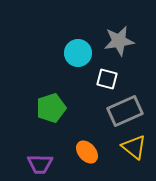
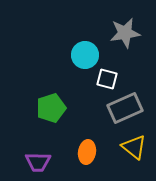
gray star: moved 6 px right, 8 px up
cyan circle: moved 7 px right, 2 px down
gray rectangle: moved 3 px up
orange ellipse: rotated 50 degrees clockwise
purple trapezoid: moved 2 px left, 2 px up
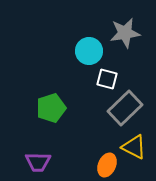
cyan circle: moved 4 px right, 4 px up
gray rectangle: rotated 20 degrees counterclockwise
yellow triangle: rotated 12 degrees counterclockwise
orange ellipse: moved 20 px right, 13 px down; rotated 15 degrees clockwise
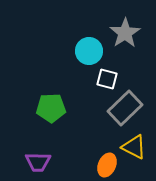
gray star: rotated 24 degrees counterclockwise
green pentagon: rotated 16 degrees clockwise
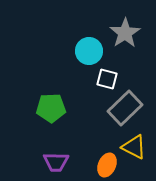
purple trapezoid: moved 18 px right
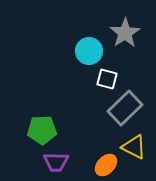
green pentagon: moved 9 px left, 22 px down
orange ellipse: moved 1 px left; rotated 20 degrees clockwise
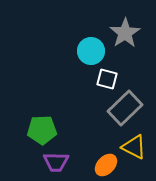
cyan circle: moved 2 px right
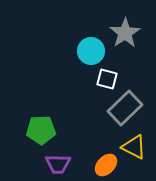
green pentagon: moved 1 px left
purple trapezoid: moved 2 px right, 2 px down
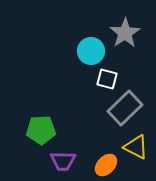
yellow triangle: moved 2 px right
purple trapezoid: moved 5 px right, 3 px up
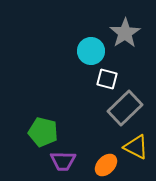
green pentagon: moved 2 px right, 2 px down; rotated 16 degrees clockwise
